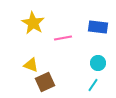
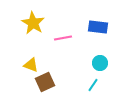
cyan circle: moved 2 px right
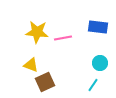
yellow star: moved 4 px right, 9 px down; rotated 25 degrees counterclockwise
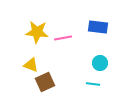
cyan line: moved 1 px up; rotated 64 degrees clockwise
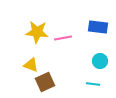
cyan circle: moved 2 px up
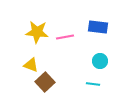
pink line: moved 2 px right, 1 px up
brown square: rotated 18 degrees counterclockwise
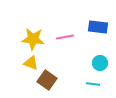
yellow star: moved 4 px left, 7 px down
cyan circle: moved 2 px down
yellow triangle: moved 2 px up
brown square: moved 2 px right, 2 px up; rotated 12 degrees counterclockwise
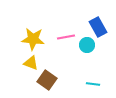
blue rectangle: rotated 54 degrees clockwise
pink line: moved 1 px right
cyan circle: moved 13 px left, 18 px up
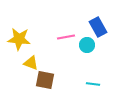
yellow star: moved 14 px left
brown square: moved 2 px left; rotated 24 degrees counterclockwise
